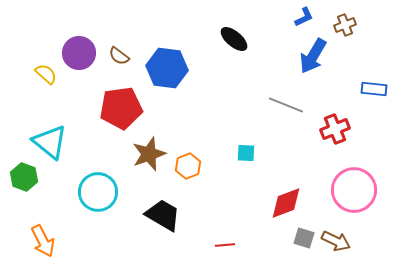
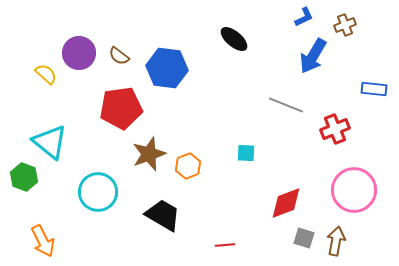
brown arrow: rotated 104 degrees counterclockwise
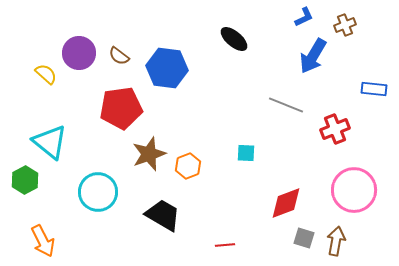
green hexagon: moved 1 px right, 3 px down; rotated 12 degrees clockwise
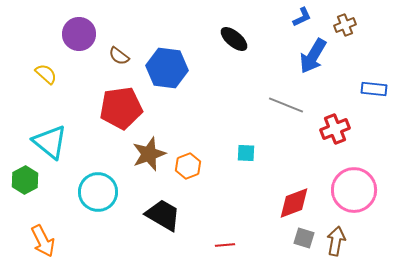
blue L-shape: moved 2 px left
purple circle: moved 19 px up
red diamond: moved 8 px right
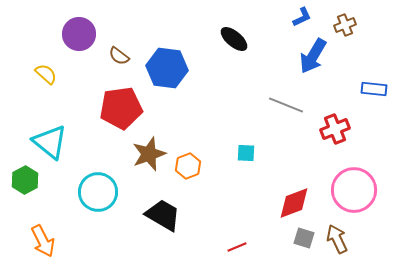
brown arrow: moved 1 px right, 2 px up; rotated 36 degrees counterclockwise
red line: moved 12 px right, 2 px down; rotated 18 degrees counterclockwise
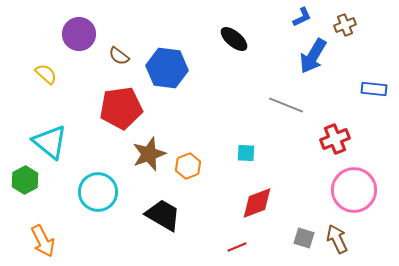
red cross: moved 10 px down
red diamond: moved 37 px left
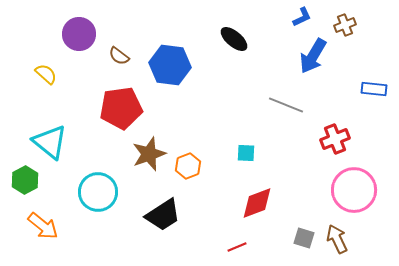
blue hexagon: moved 3 px right, 3 px up
black trapezoid: rotated 117 degrees clockwise
orange arrow: moved 15 px up; rotated 24 degrees counterclockwise
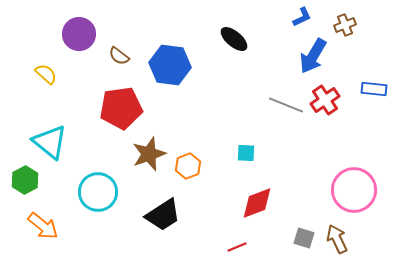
red cross: moved 10 px left, 39 px up; rotated 12 degrees counterclockwise
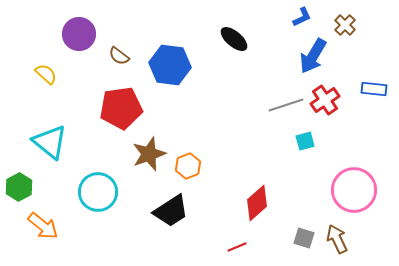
brown cross: rotated 25 degrees counterclockwise
gray line: rotated 40 degrees counterclockwise
cyan square: moved 59 px right, 12 px up; rotated 18 degrees counterclockwise
green hexagon: moved 6 px left, 7 px down
red diamond: rotated 21 degrees counterclockwise
black trapezoid: moved 8 px right, 4 px up
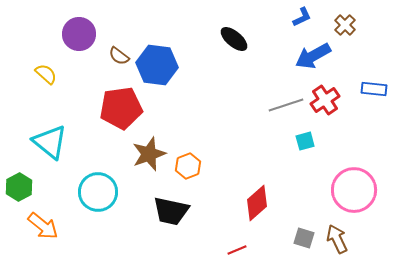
blue arrow: rotated 30 degrees clockwise
blue hexagon: moved 13 px left
black trapezoid: rotated 45 degrees clockwise
red line: moved 3 px down
